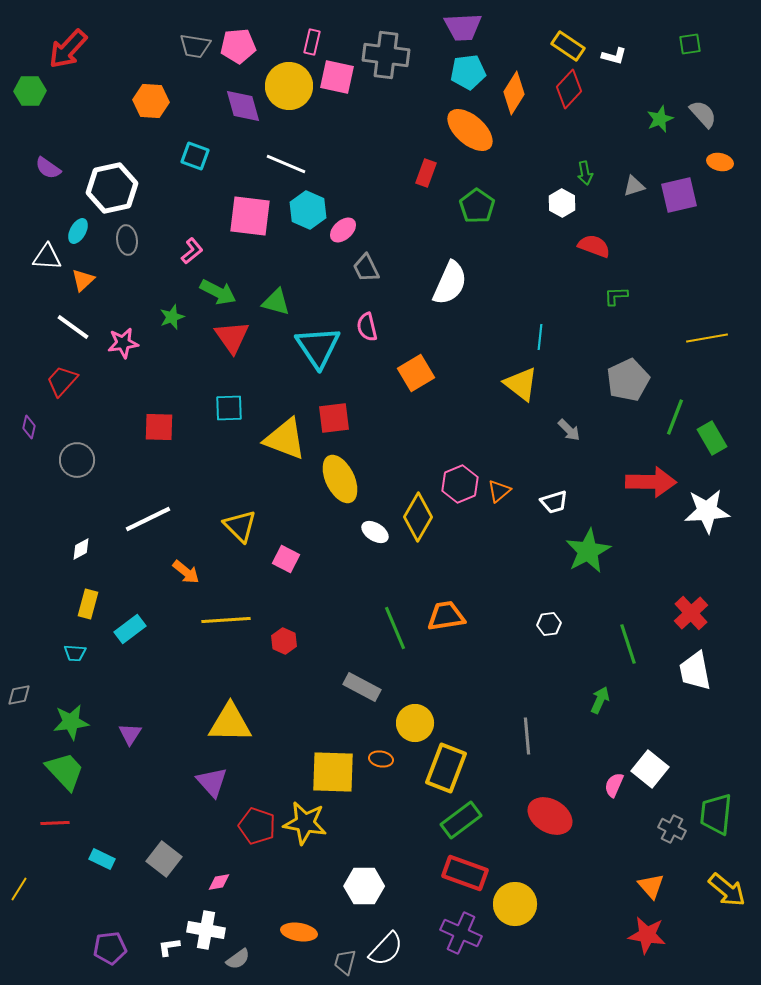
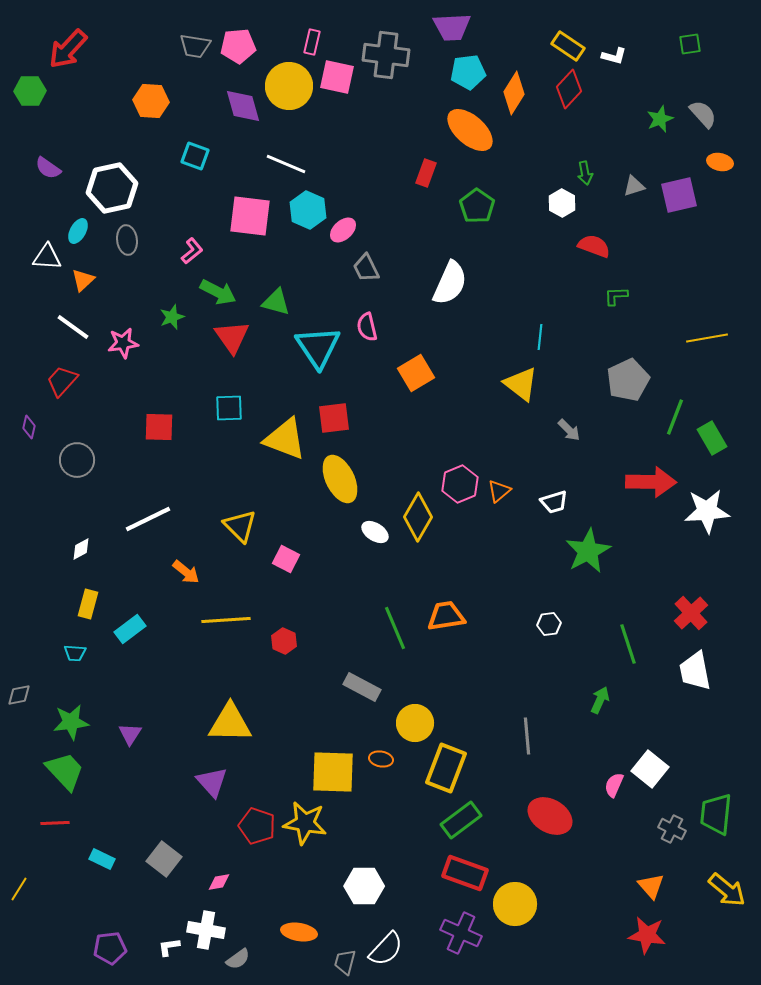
purple trapezoid at (463, 27): moved 11 px left
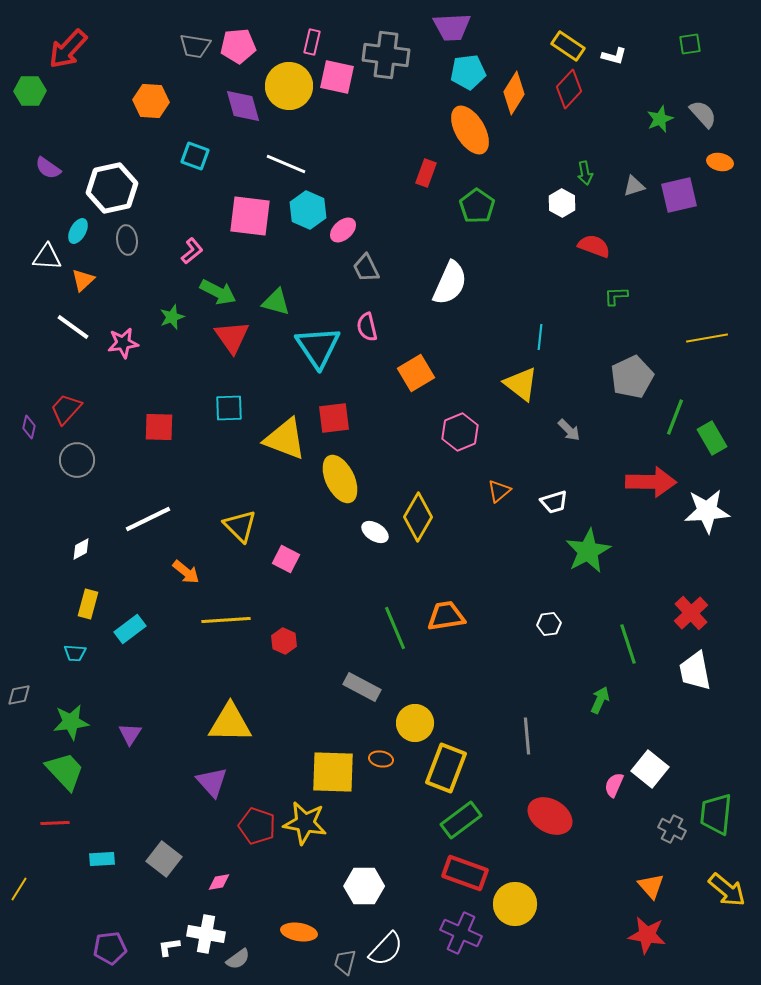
orange ellipse at (470, 130): rotated 18 degrees clockwise
gray pentagon at (628, 380): moved 4 px right, 3 px up
red trapezoid at (62, 381): moved 4 px right, 28 px down
pink hexagon at (460, 484): moved 52 px up
cyan rectangle at (102, 859): rotated 30 degrees counterclockwise
white cross at (206, 930): moved 4 px down
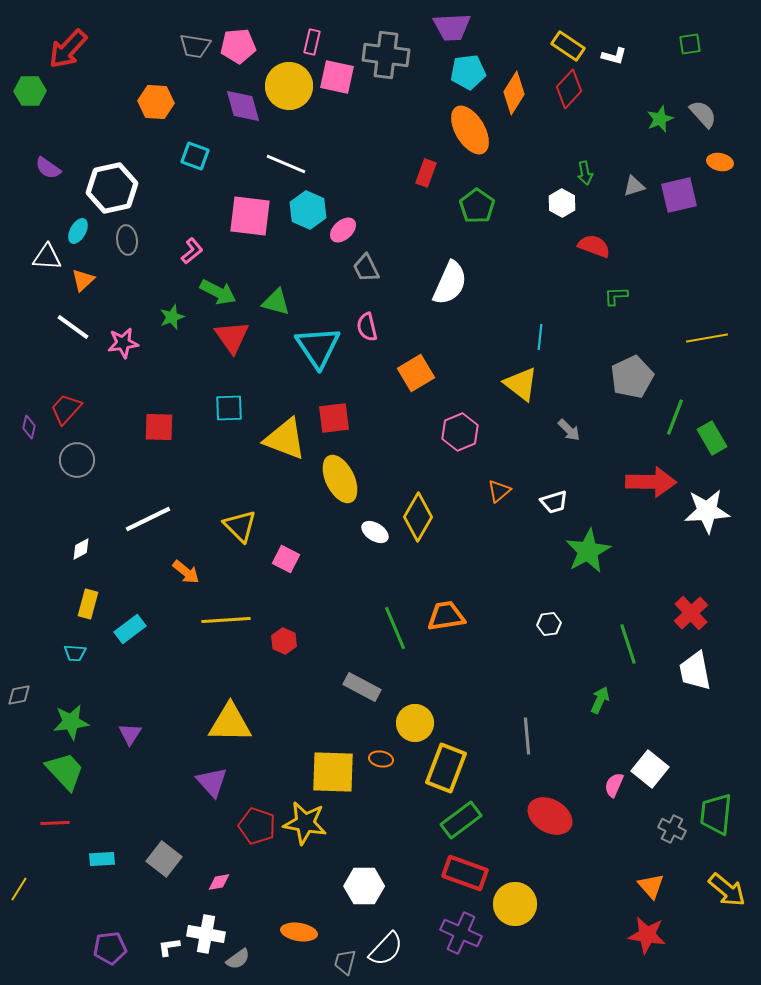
orange hexagon at (151, 101): moved 5 px right, 1 px down
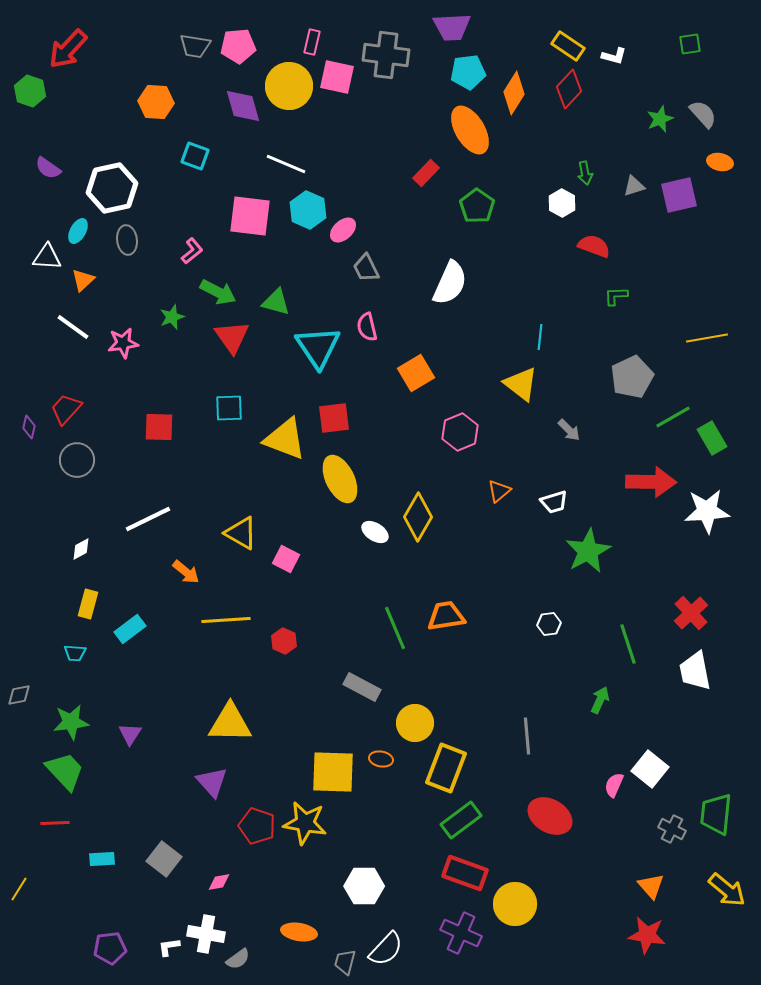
green hexagon at (30, 91): rotated 20 degrees clockwise
red rectangle at (426, 173): rotated 24 degrees clockwise
green line at (675, 417): moved 2 px left; rotated 39 degrees clockwise
yellow triangle at (240, 526): moved 1 px right, 7 px down; rotated 15 degrees counterclockwise
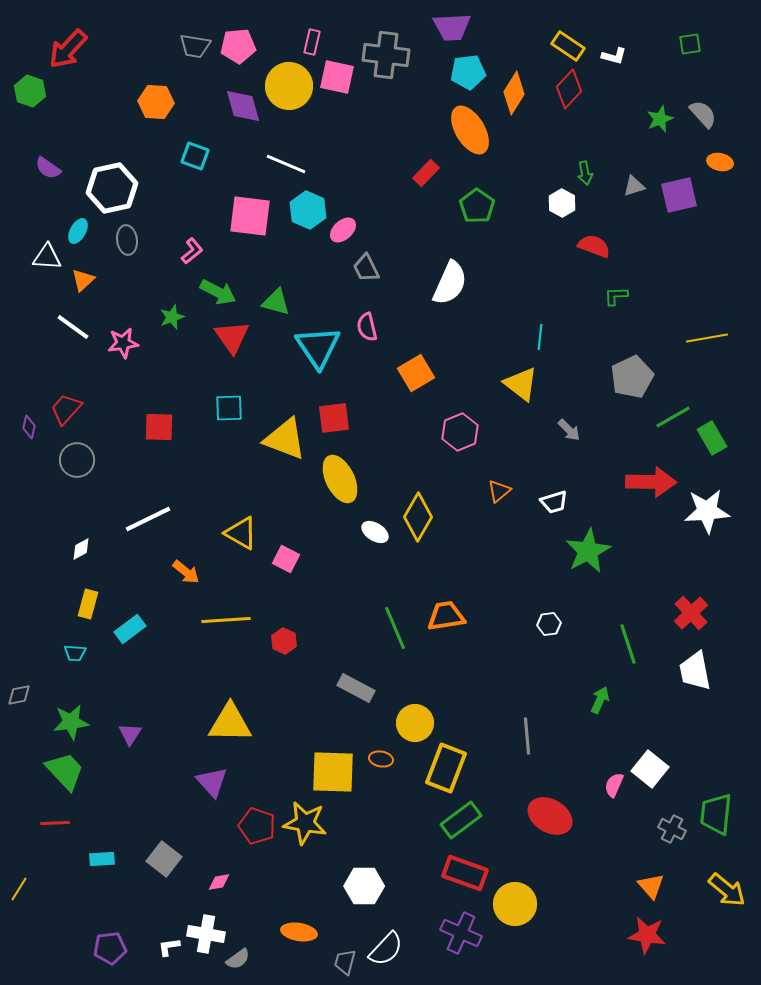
gray rectangle at (362, 687): moved 6 px left, 1 px down
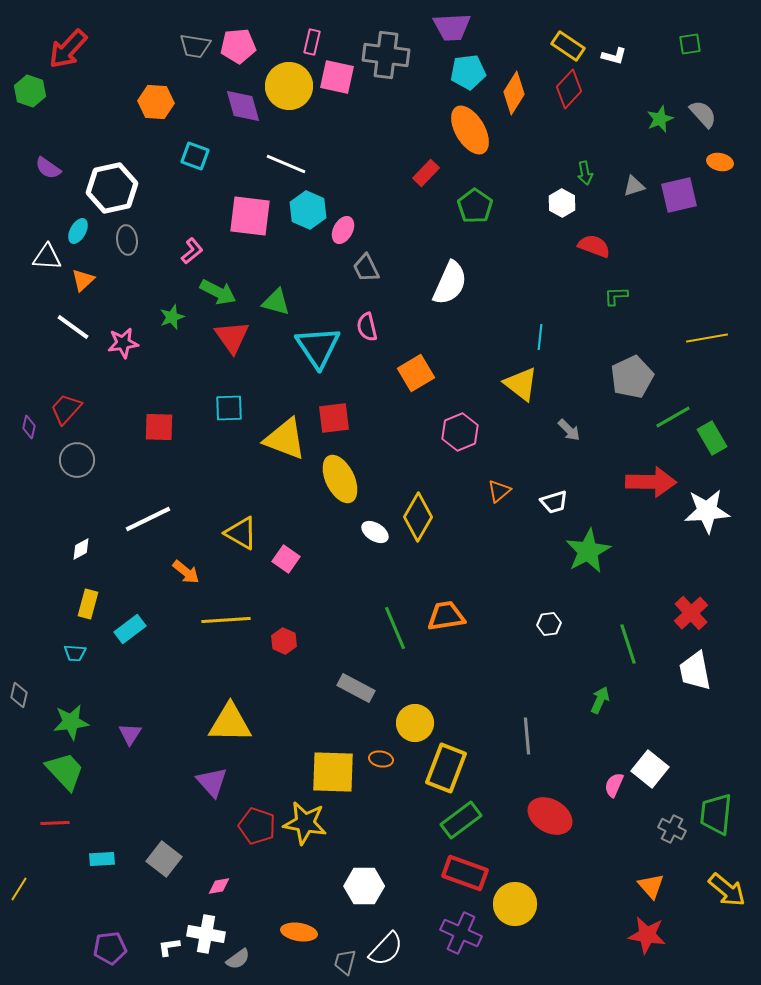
green pentagon at (477, 206): moved 2 px left
pink ellipse at (343, 230): rotated 20 degrees counterclockwise
pink square at (286, 559): rotated 8 degrees clockwise
gray diamond at (19, 695): rotated 65 degrees counterclockwise
pink diamond at (219, 882): moved 4 px down
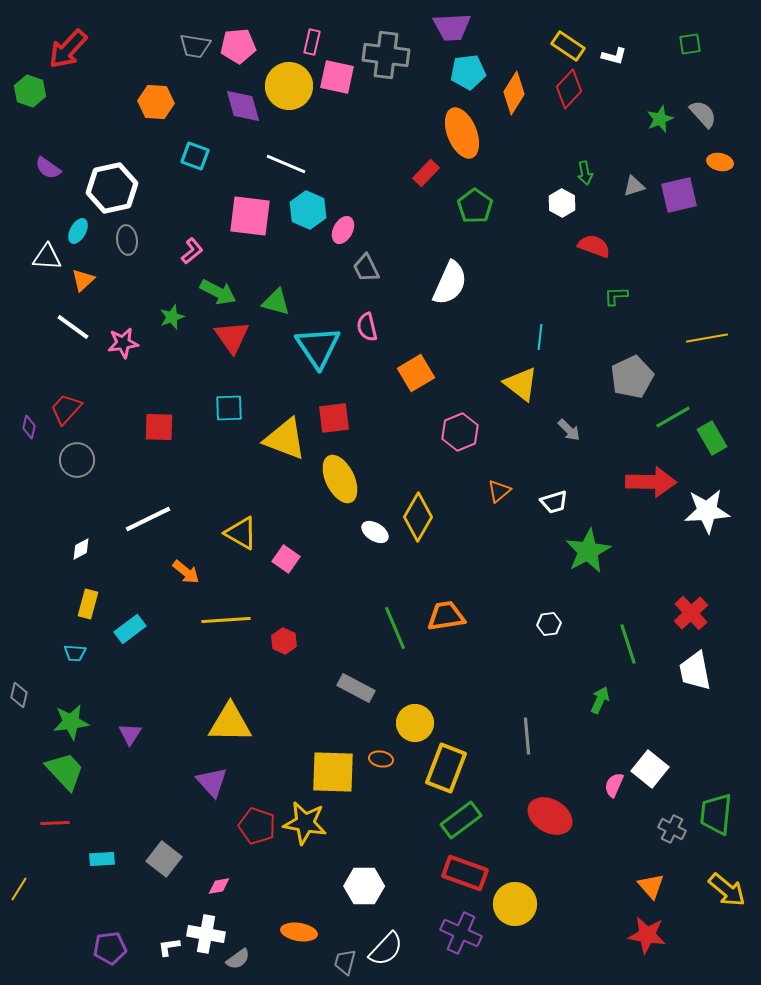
orange ellipse at (470, 130): moved 8 px left, 3 px down; rotated 9 degrees clockwise
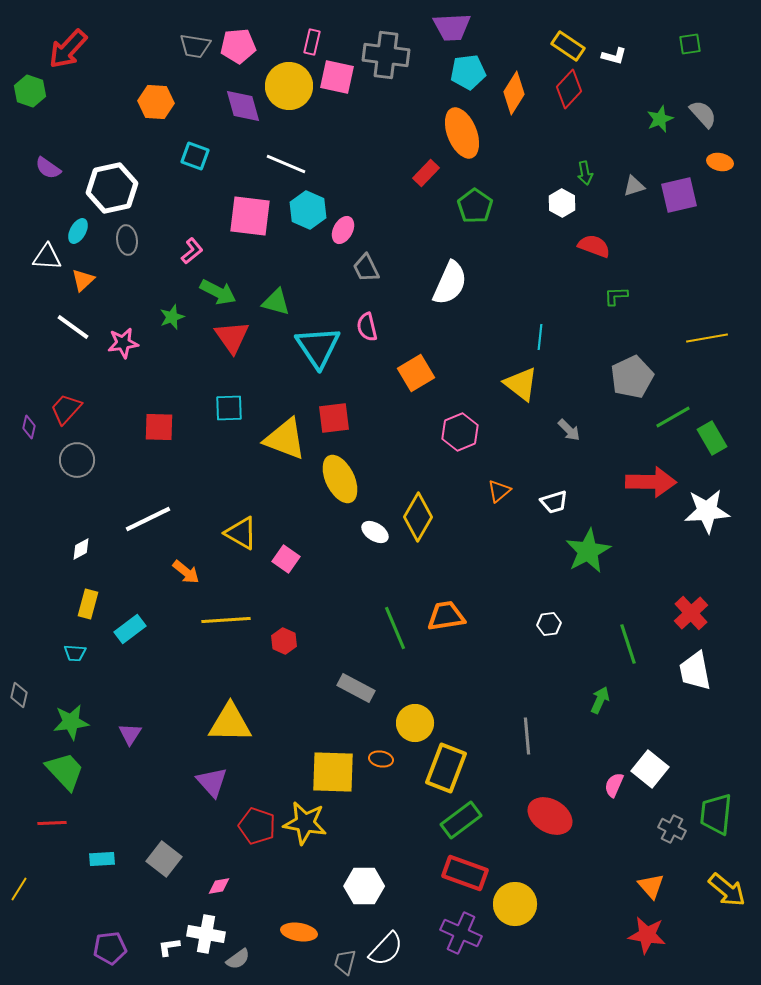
red line at (55, 823): moved 3 px left
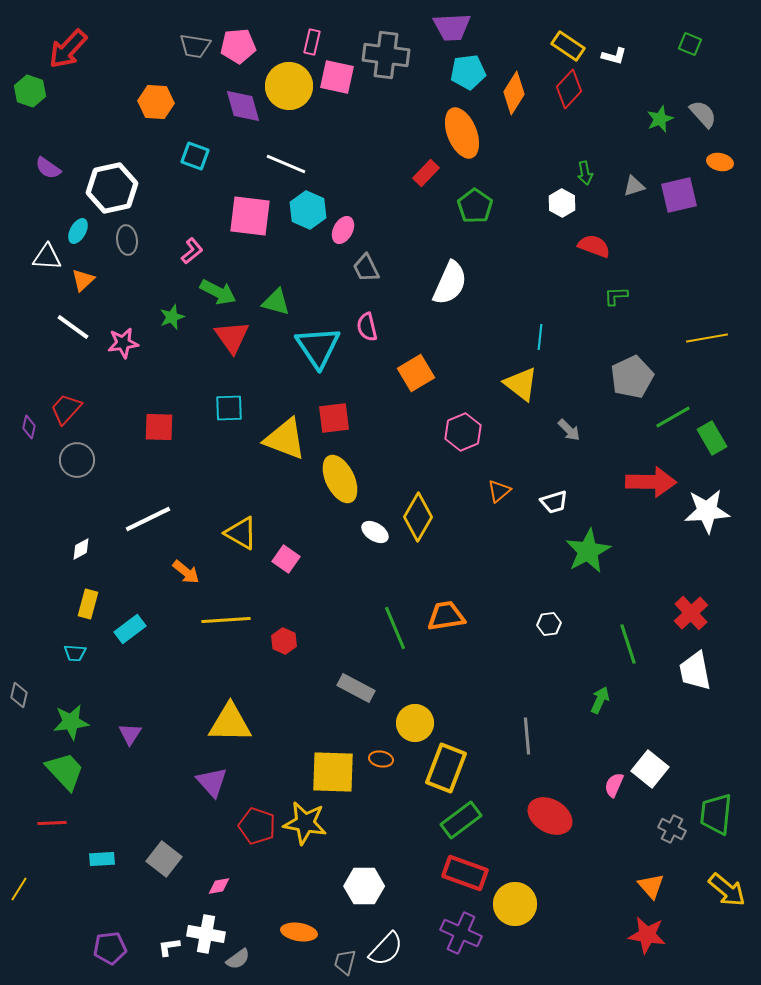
green square at (690, 44): rotated 30 degrees clockwise
pink hexagon at (460, 432): moved 3 px right
